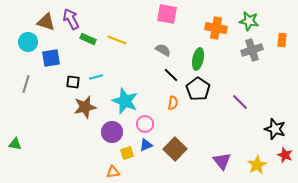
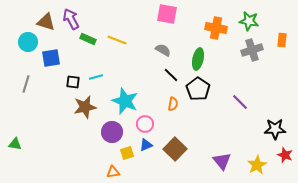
orange semicircle: moved 1 px down
black star: rotated 20 degrees counterclockwise
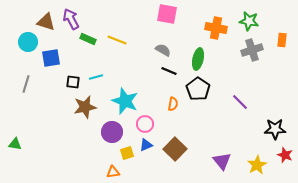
black line: moved 2 px left, 4 px up; rotated 21 degrees counterclockwise
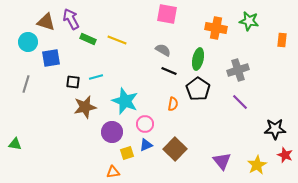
gray cross: moved 14 px left, 20 px down
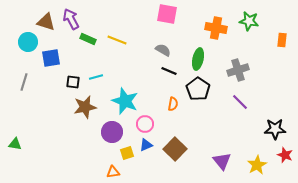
gray line: moved 2 px left, 2 px up
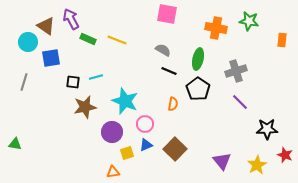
brown triangle: moved 4 px down; rotated 18 degrees clockwise
gray cross: moved 2 px left, 1 px down
black star: moved 8 px left
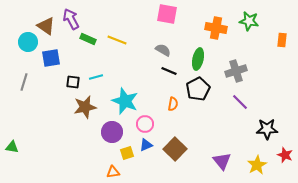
black pentagon: rotated 10 degrees clockwise
green triangle: moved 3 px left, 3 px down
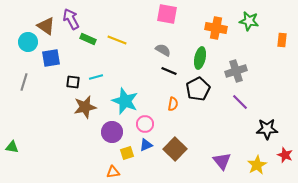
green ellipse: moved 2 px right, 1 px up
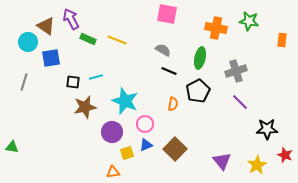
black pentagon: moved 2 px down
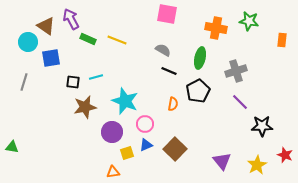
black star: moved 5 px left, 3 px up
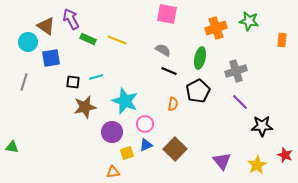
orange cross: rotated 30 degrees counterclockwise
